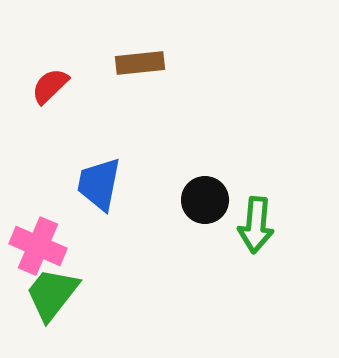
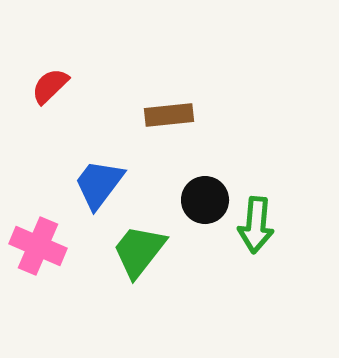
brown rectangle: moved 29 px right, 52 px down
blue trapezoid: rotated 26 degrees clockwise
green trapezoid: moved 87 px right, 43 px up
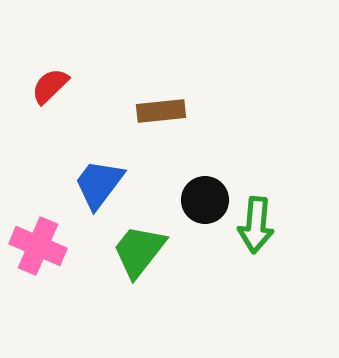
brown rectangle: moved 8 px left, 4 px up
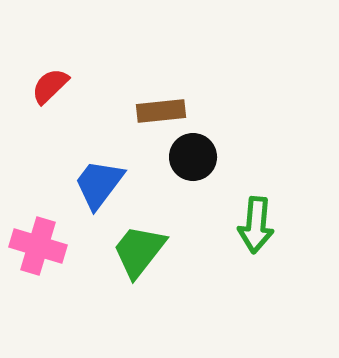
black circle: moved 12 px left, 43 px up
pink cross: rotated 6 degrees counterclockwise
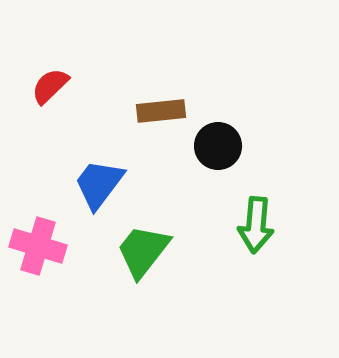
black circle: moved 25 px right, 11 px up
green trapezoid: moved 4 px right
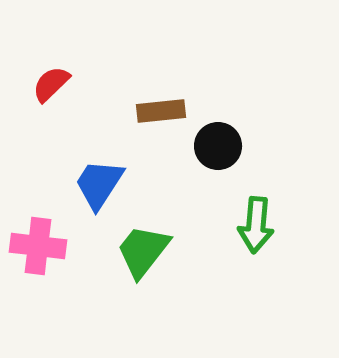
red semicircle: moved 1 px right, 2 px up
blue trapezoid: rotated 4 degrees counterclockwise
pink cross: rotated 10 degrees counterclockwise
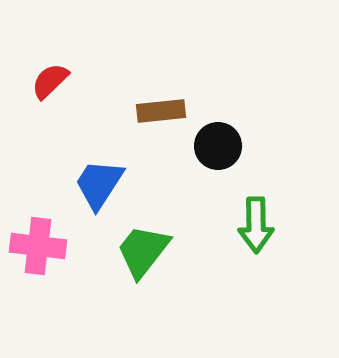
red semicircle: moved 1 px left, 3 px up
green arrow: rotated 6 degrees counterclockwise
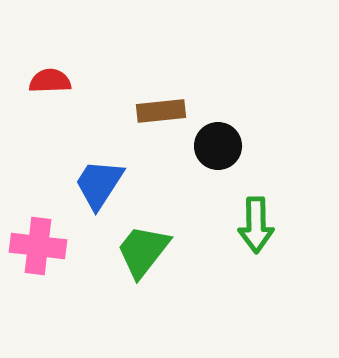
red semicircle: rotated 42 degrees clockwise
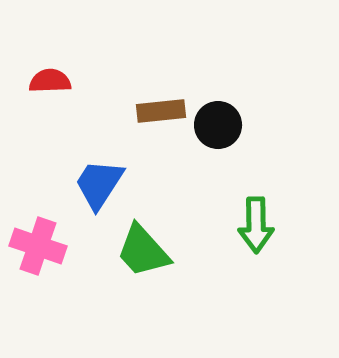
black circle: moved 21 px up
pink cross: rotated 12 degrees clockwise
green trapezoid: rotated 80 degrees counterclockwise
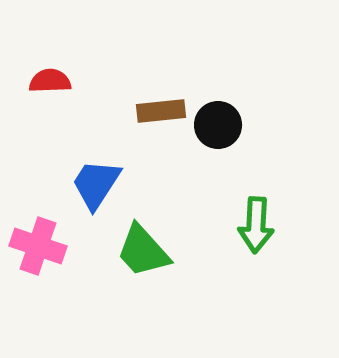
blue trapezoid: moved 3 px left
green arrow: rotated 4 degrees clockwise
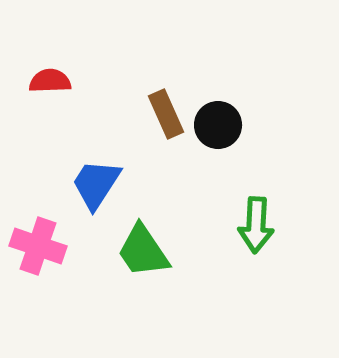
brown rectangle: moved 5 px right, 3 px down; rotated 72 degrees clockwise
green trapezoid: rotated 8 degrees clockwise
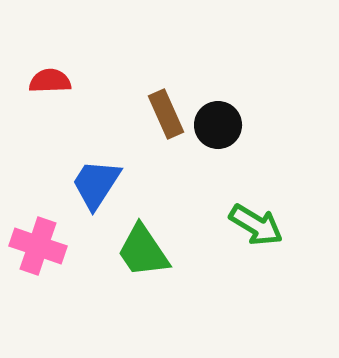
green arrow: rotated 62 degrees counterclockwise
